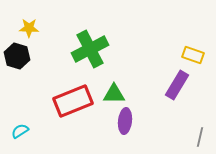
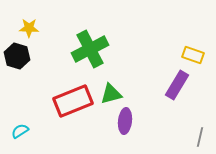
green triangle: moved 3 px left; rotated 15 degrees counterclockwise
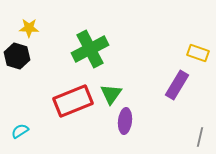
yellow rectangle: moved 5 px right, 2 px up
green triangle: rotated 40 degrees counterclockwise
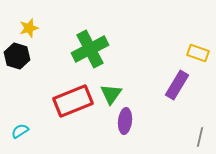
yellow star: rotated 18 degrees counterclockwise
